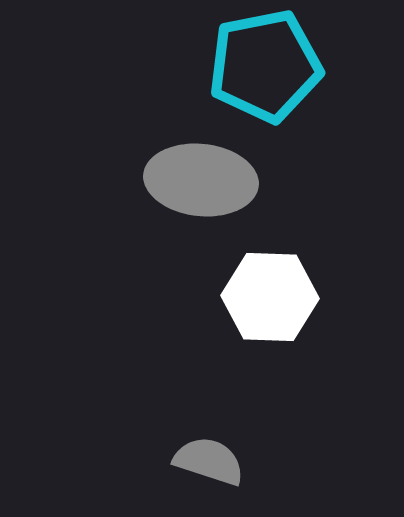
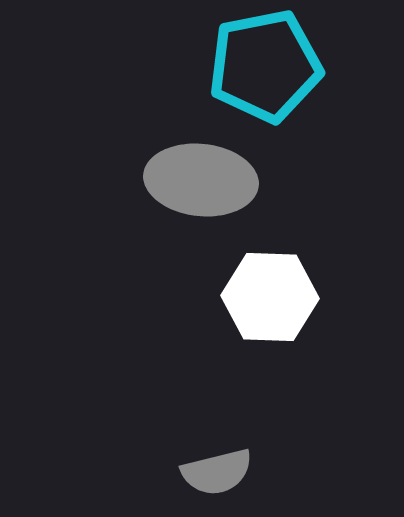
gray semicircle: moved 8 px right, 11 px down; rotated 148 degrees clockwise
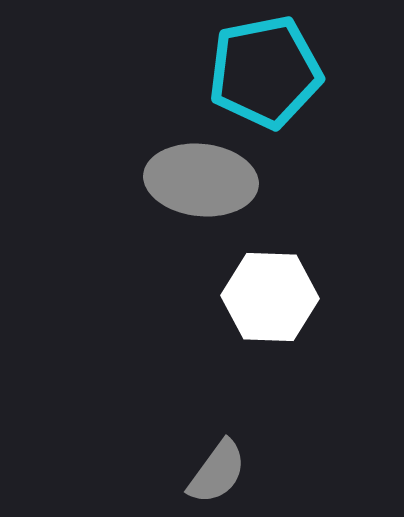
cyan pentagon: moved 6 px down
gray semicircle: rotated 40 degrees counterclockwise
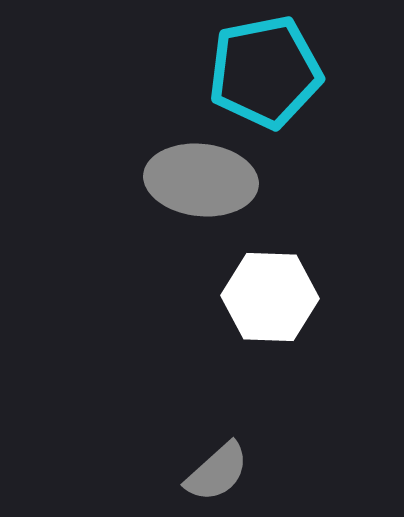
gray semicircle: rotated 12 degrees clockwise
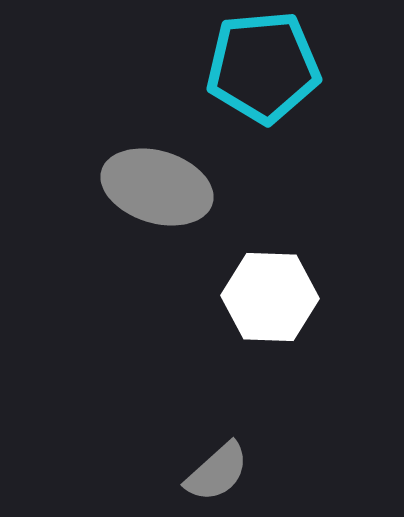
cyan pentagon: moved 2 px left, 5 px up; rotated 6 degrees clockwise
gray ellipse: moved 44 px left, 7 px down; rotated 11 degrees clockwise
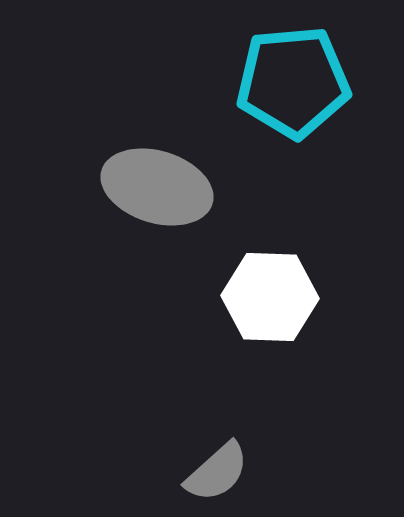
cyan pentagon: moved 30 px right, 15 px down
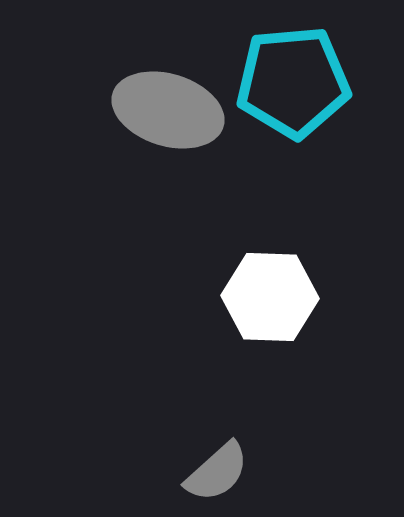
gray ellipse: moved 11 px right, 77 px up
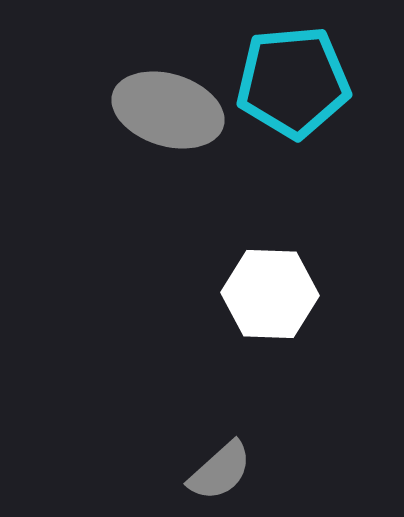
white hexagon: moved 3 px up
gray semicircle: moved 3 px right, 1 px up
